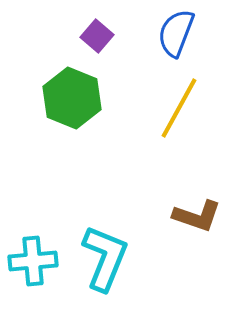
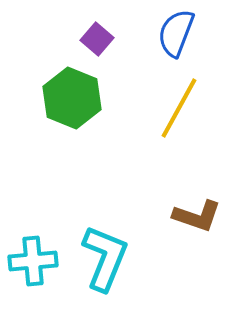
purple square: moved 3 px down
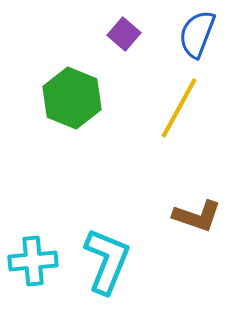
blue semicircle: moved 21 px right, 1 px down
purple square: moved 27 px right, 5 px up
cyan L-shape: moved 2 px right, 3 px down
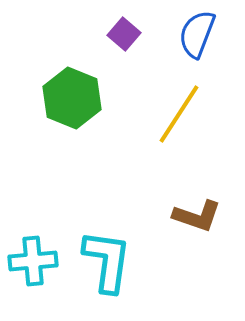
yellow line: moved 6 px down; rotated 4 degrees clockwise
cyan L-shape: rotated 14 degrees counterclockwise
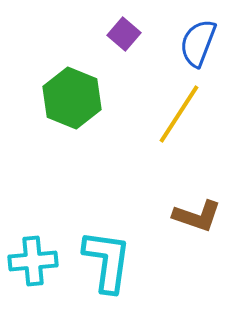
blue semicircle: moved 1 px right, 9 px down
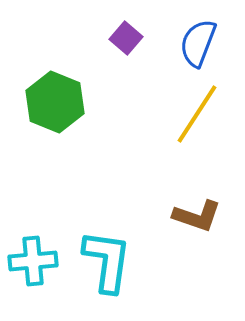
purple square: moved 2 px right, 4 px down
green hexagon: moved 17 px left, 4 px down
yellow line: moved 18 px right
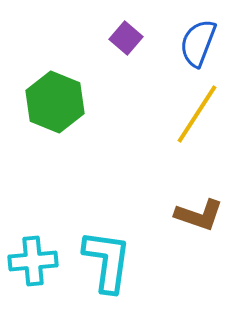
brown L-shape: moved 2 px right, 1 px up
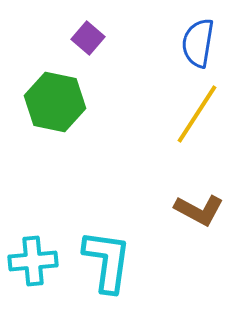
purple square: moved 38 px left
blue semicircle: rotated 12 degrees counterclockwise
green hexagon: rotated 10 degrees counterclockwise
brown L-shape: moved 5 px up; rotated 9 degrees clockwise
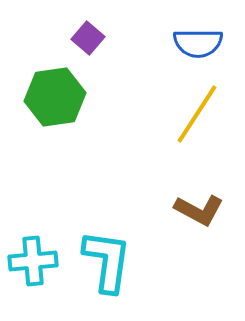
blue semicircle: rotated 99 degrees counterclockwise
green hexagon: moved 5 px up; rotated 20 degrees counterclockwise
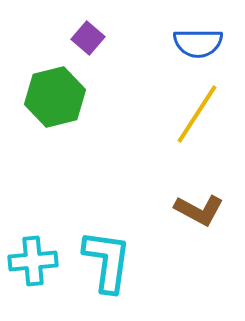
green hexagon: rotated 6 degrees counterclockwise
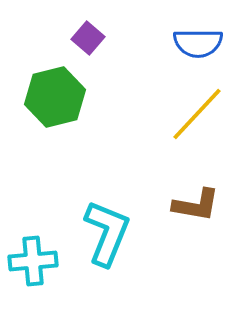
yellow line: rotated 10 degrees clockwise
brown L-shape: moved 3 px left, 5 px up; rotated 18 degrees counterclockwise
cyan L-shape: moved 28 px up; rotated 14 degrees clockwise
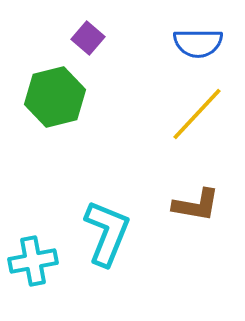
cyan cross: rotated 6 degrees counterclockwise
